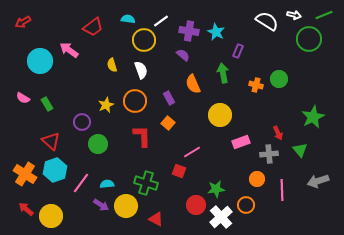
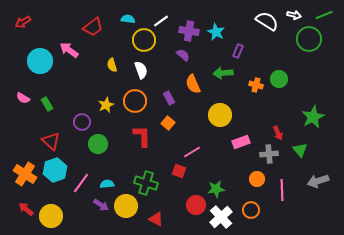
green arrow at (223, 73): rotated 84 degrees counterclockwise
orange circle at (246, 205): moved 5 px right, 5 px down
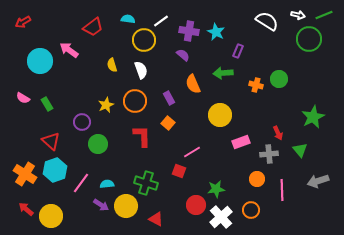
white arrow at (294, 15): moved 4 px right
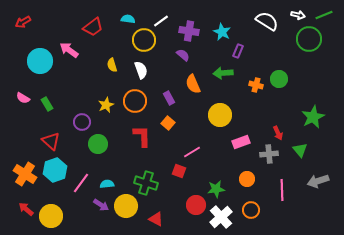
cyan star at (216, 32): moved 6 px right
orange circle at (257, 179): moved 10 px left
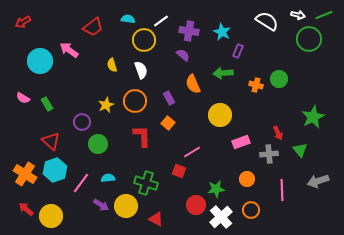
cyan semicircle at (107, 184): moved 1 px right, 6 px up
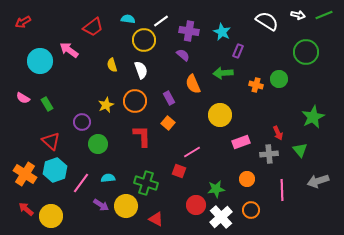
green circle at (309, 39): moved 3 px left, 13 px down
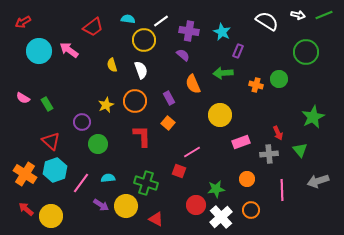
cyan circle at (40, 61): moved 1 px left, 10 px up
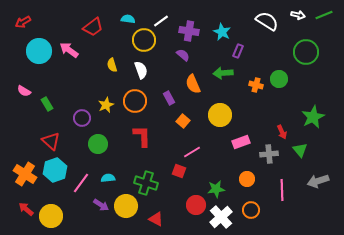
pink semicircle at (23, 98): moved 1 px right, 7 px up
purple circle at (82, 122): moved 4 px up
orange square at (168, 123): moved 15 px right, 2 px up
red arrow at (278, 133): moved 4 px right, 1 px up
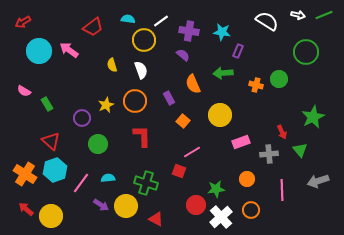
cyan star at (222, 32): rotated 18 degrees counterclockwise
